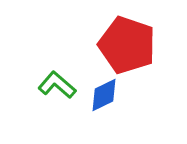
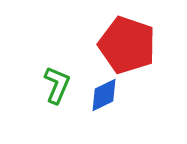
green L-shape: rotated 72 degrees clockwise
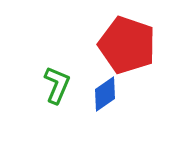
blue diamond: moved 1 px right, 1 px up; rotated 9 degrees counterclockwise
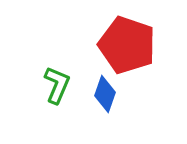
blue diamond: rotated 36 degrees counterclockwise
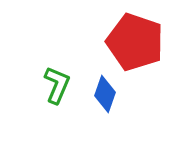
red pentagon: moved 8 px right, 3 px up
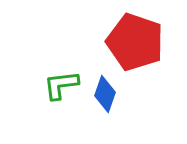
green L-shape: moved 4 px right; rotated 120 degrees counterclockwise
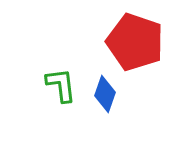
green L-shape: rotated 90 degrees clockwise
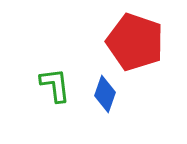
green L-shape: moved 6 px left
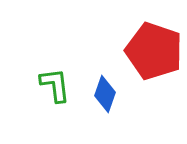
red pentagon: moved 19 px right, 9 px down
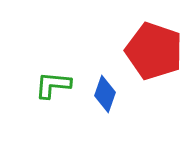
green L-shape: moved 2 px left; rotated 78 degrees counterclockwise
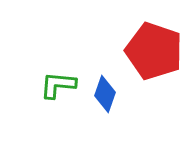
green L-shape: moved 5 px right
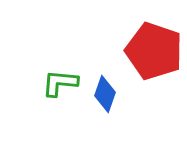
green L-shape: moved 2 px right, 2 px up
